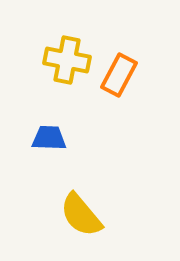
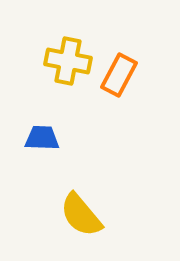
yellow cross: moved 1 px right, 1 px down
blue trapezoid: moved 7 px left
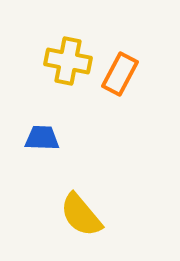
orange rectangle: moved 1 px right, 1 px up
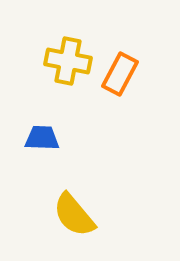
yellow semicircle: moved 7 px left
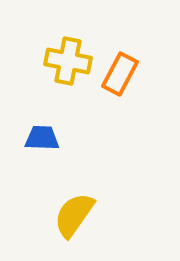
yellow semicircle: rotated 75 degrees clockwise
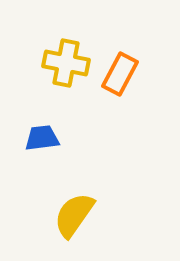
yellow cross: moved 2 px left, 2 px down
blue trapezoid: rotated 9 degrees counterclockwise
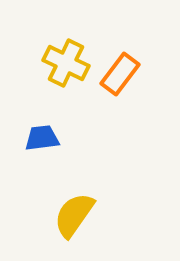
yellow cross: rotated 15 degrees clockwise
orange rectangle: rotated 9 degrees clockwise
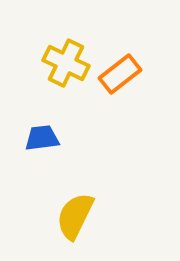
orange rectangle: rotated 15 degrees clockwise
yellow semicircle: moved 1 px right, 1 px down; rotated 9 degrees counterclockwise
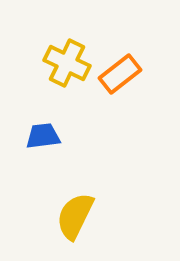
yellow cross: moved 1 px right
blue trapezoid: moved 1 px right, 2 px up
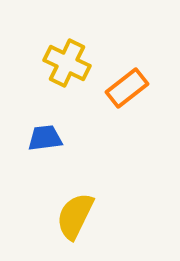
orange rectangle: moved 7 px right, 14 px down
blue trapezoid: moved 2 px right, 2 px down
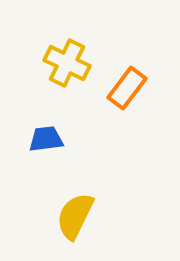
orange rectangle: rotated 15 degrees counterclockwise
blue trapezoid: moved 1 px right, 1 px down
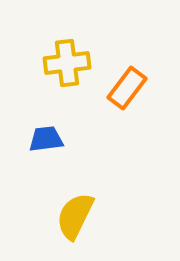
yellow cross: rotated 33 degrees counterclockwise
